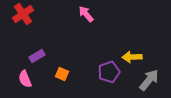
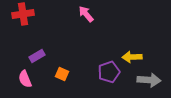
red cross: rotated 25 degrees clockwise
gray arrow: rotated 55 degrees clockwise
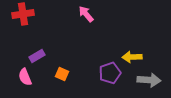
purple pentagon: moved 1 px right, 1 px down
pink semicircle: moved 2 px up
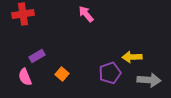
orange square: rotated 16 degrees clockwise
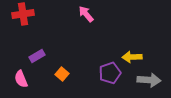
pink semicircle: moved 4 px left, 2 px down
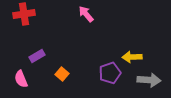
red cross: moved 1 px right
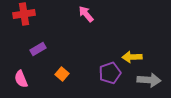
purple rectangle: moved 1 px right, 7 px up
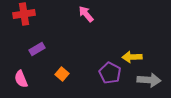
purple rectangle: moved 1 px left
purple pentagon: rotated 25 degrees counterclockwise
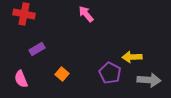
red cross: rotated 20 degrees clockwise
